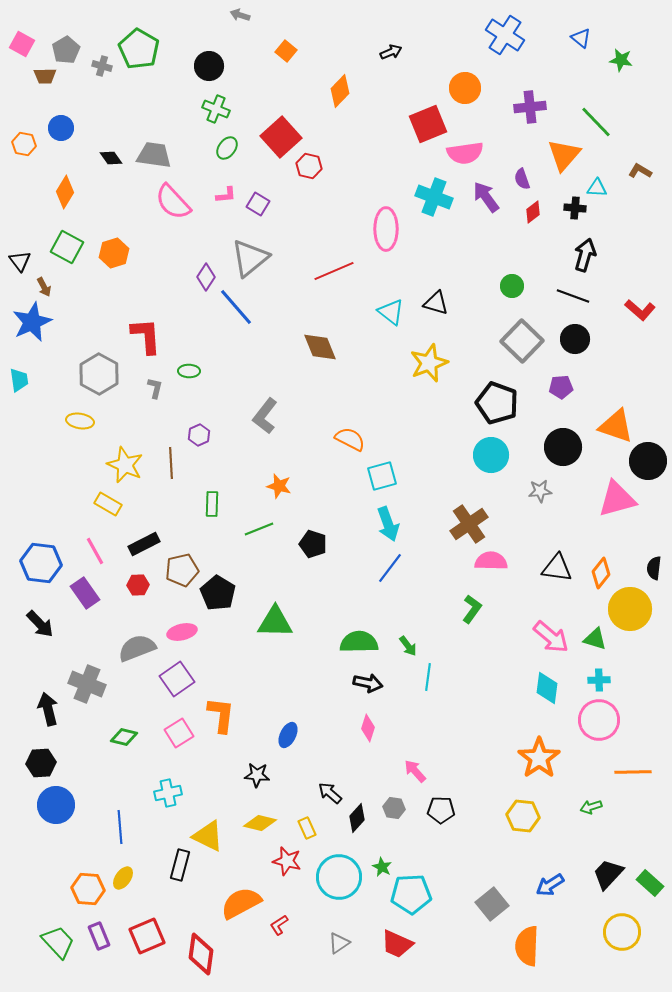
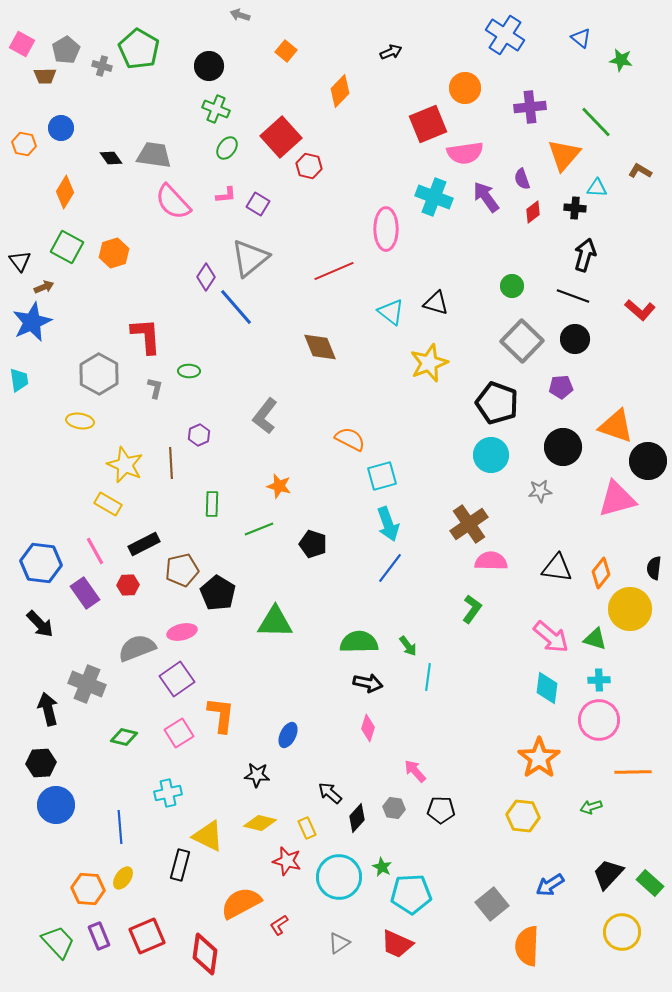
brown arrow at (44, 287): rotated 84 degrees counterclockwise
red hexagon at (138, 585): moved 10 px left
red diamond at (201, 954): moved 4 px right
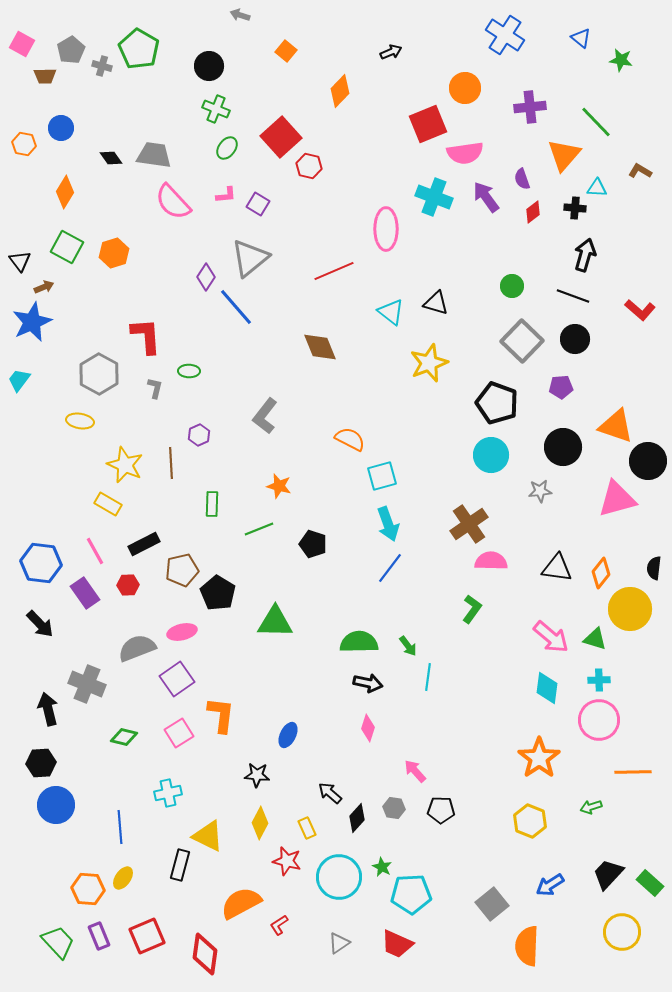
gray pentagon at (66, 50): moved 5 px right
cyan trapezoid at (19, 380): rotated 135 degrees counterclockwise
yellow hexagon at (523, 816): moved 7 px right, 5 px down; rotated 16 degrees clockwise
yellow diamond at (260, 823): rotated 76 degrees counterclockwise
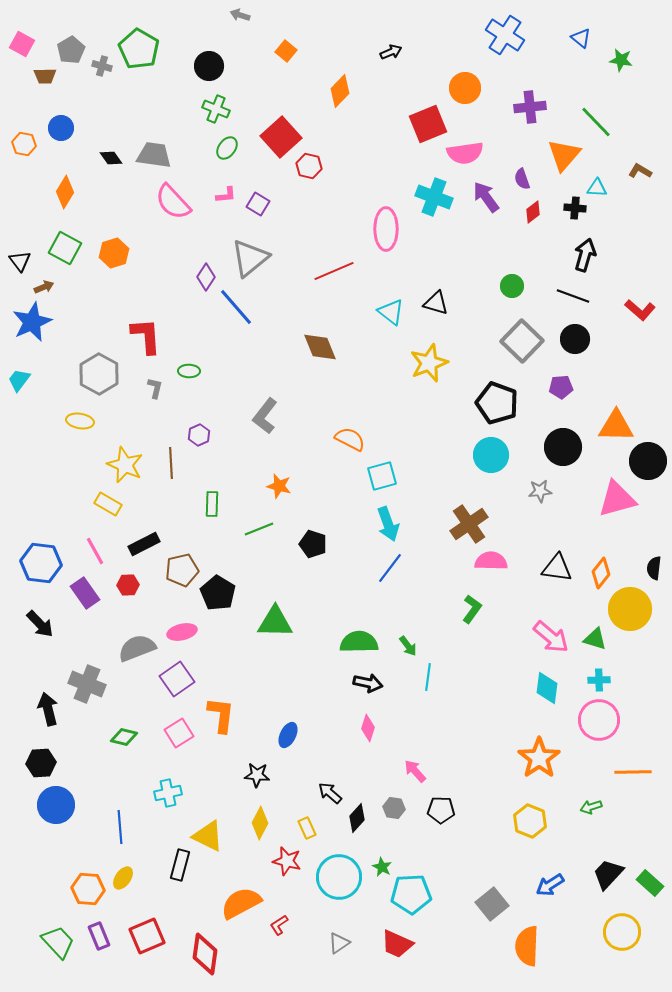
green square at (67, 247): moved 2 px left, 1 px down
orange triangle at (616, 426): rotated 18 degrees counterclockwise
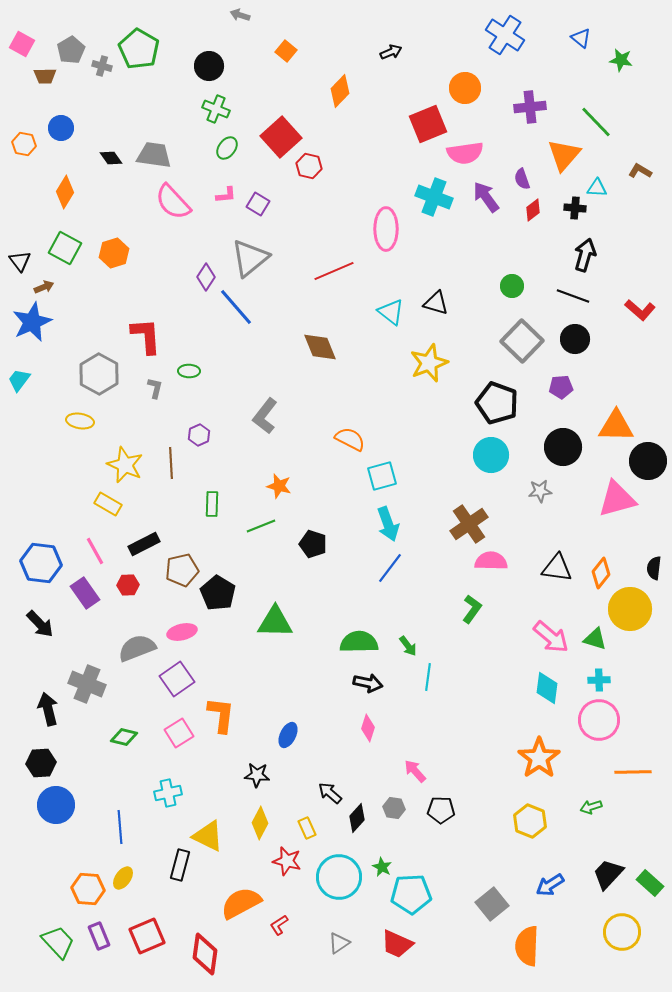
red diamond at (533, 212): moved 2 px up
green line at (259, 529): moved 2 px right, 3 px up
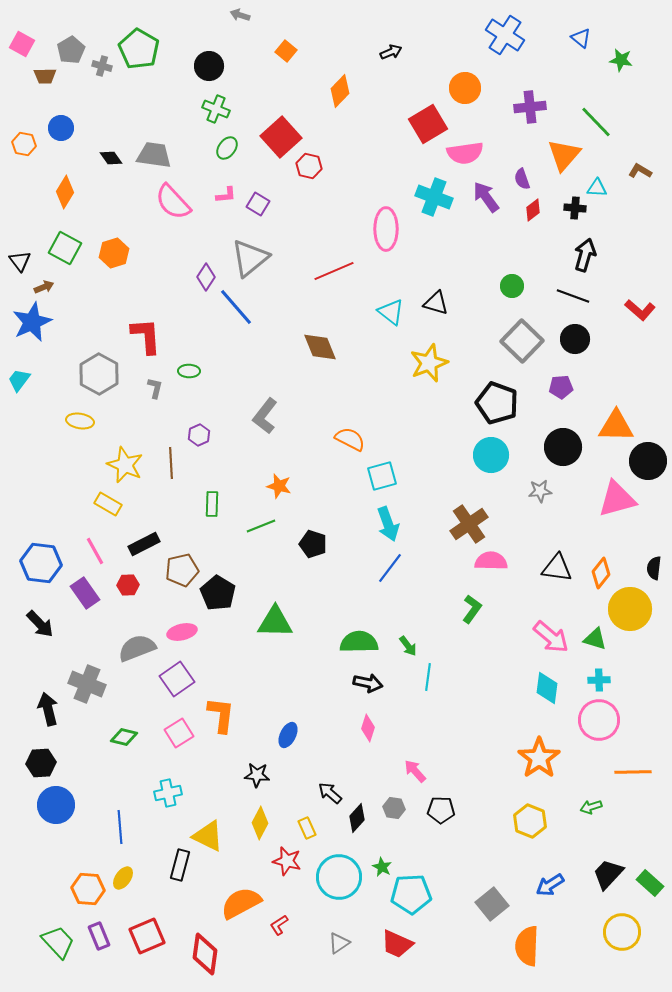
red square at (428, 124): rotated 9 degrees counterclockwise
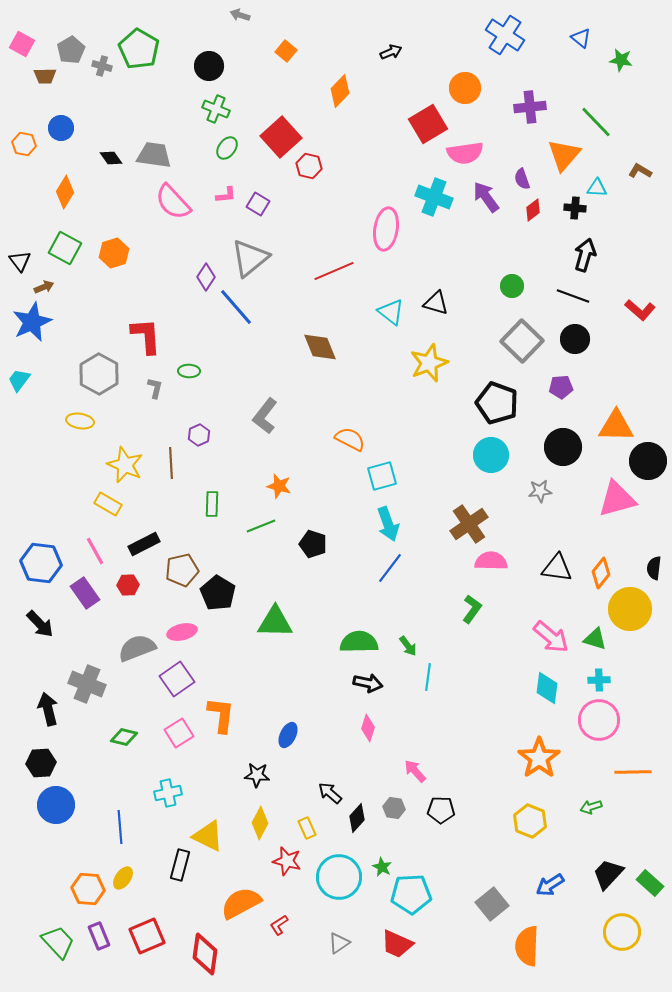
pink ellipse at (386, 229): rotated 9 degrees clockwise
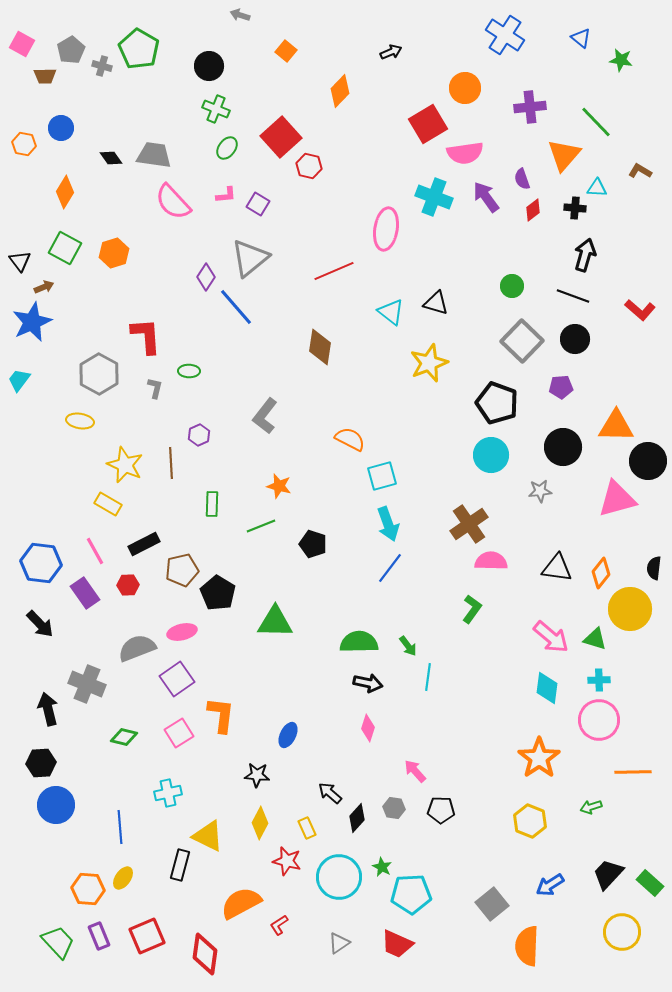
brown diamond at (320, 347): rotated 30 degrees clockwise
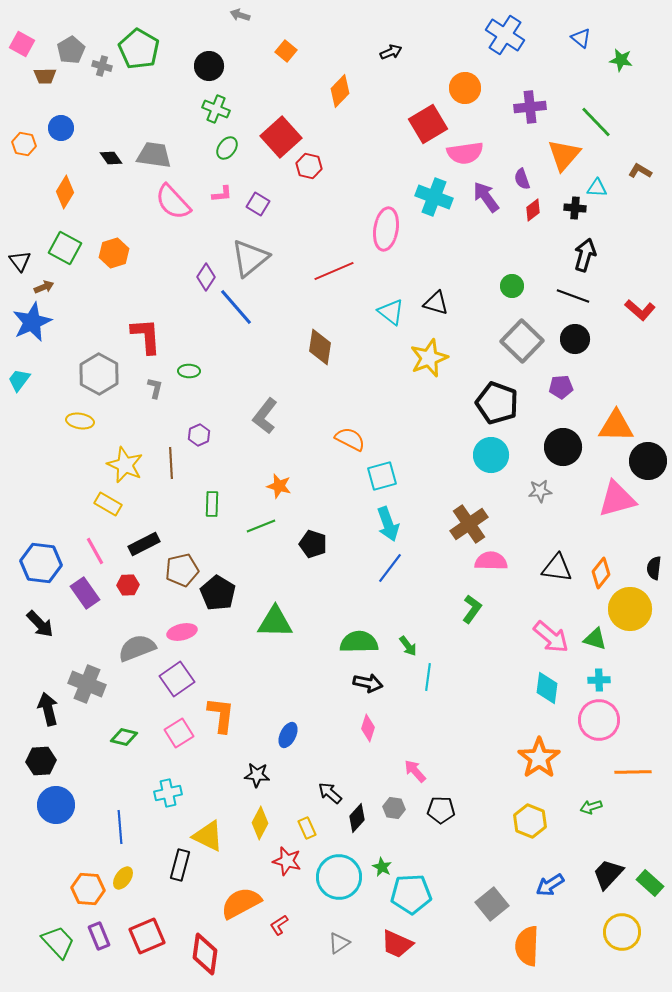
pink L-shape at (226, 195): moved 4 px left, 1 px up
yellow star at (429, 363): moved 5 px up
black hexagon at (41, 763): moved 2 px up
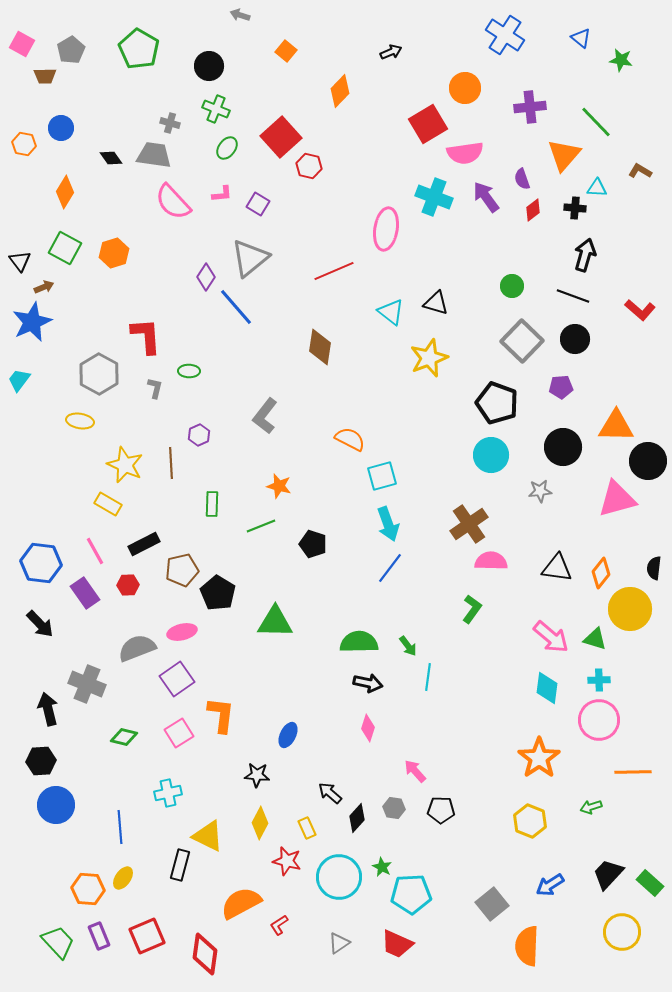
gray cross at (102, 66): moved 68 px right, 57 px down
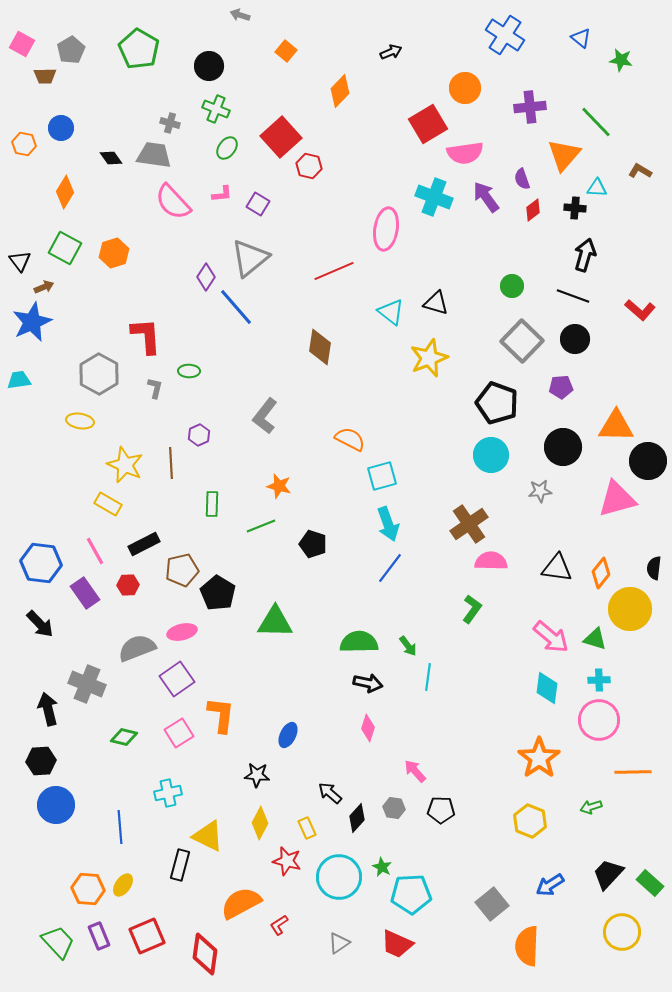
cyan trapezoid at (19, 380): rotated 45 degrees clockwise
yellow ellipse at (123, 878): moved 7 px down
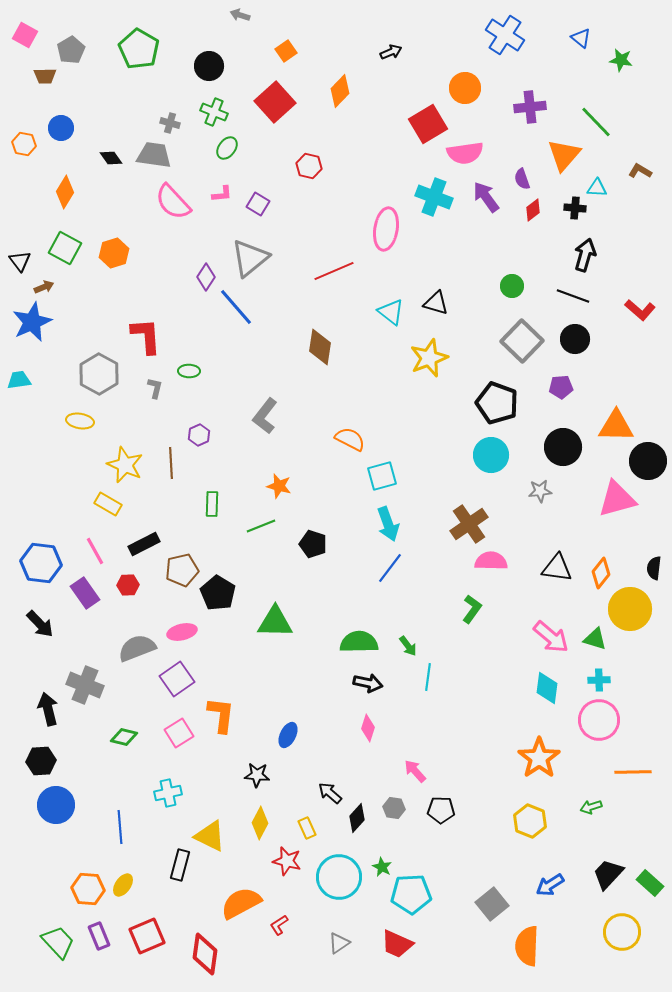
pink square at (22, 44): moved 3 px right, 9 px up
orange square at (286, 51): rotated 15 degrees clockwise
green cross at (216, 109): moved 2 px left, 3 px down
red square at (281, 137): moved 6 px left, 35 px up
gray cross at (87, 684): moved 2 px left, 1 px down
yellow triangle at (208, 836): moved 2 px right
